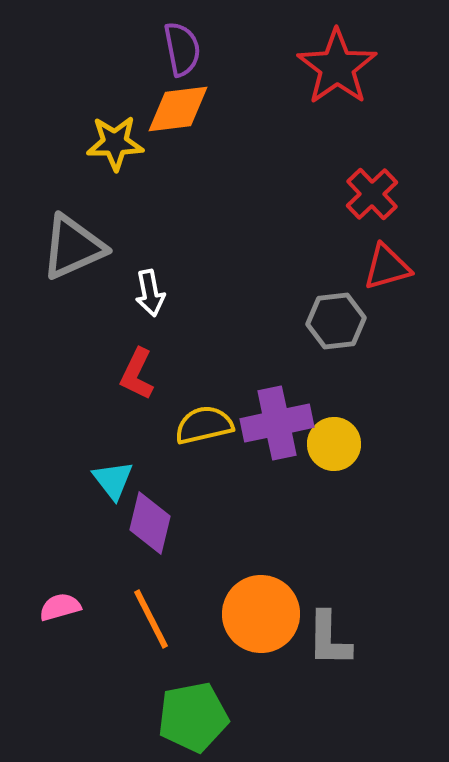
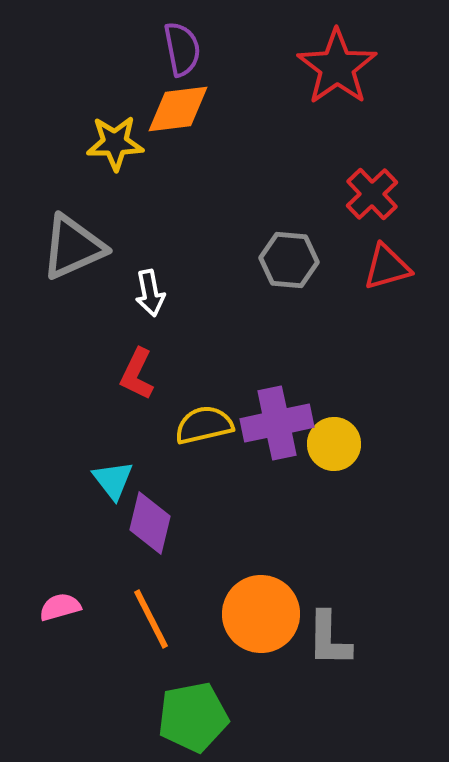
gray hexagon: moved 47 px left, 61 px up; rotated 12 degrees clockwise
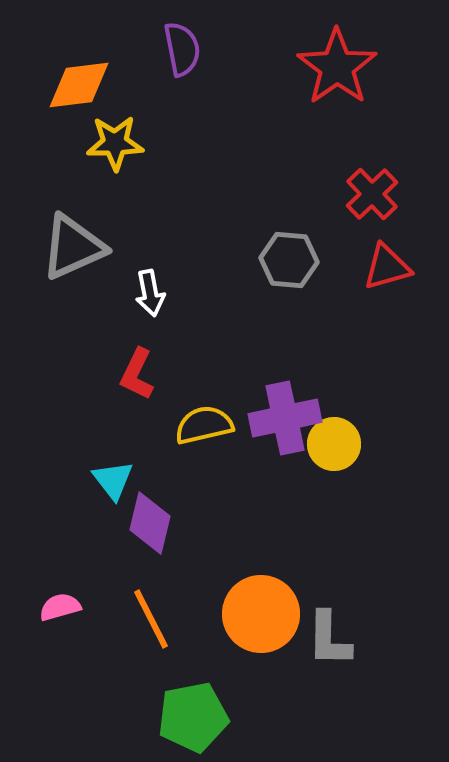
orange diamond: moved 99 px left, 24 px up
purple cross: moved 8 px right, 5 px up
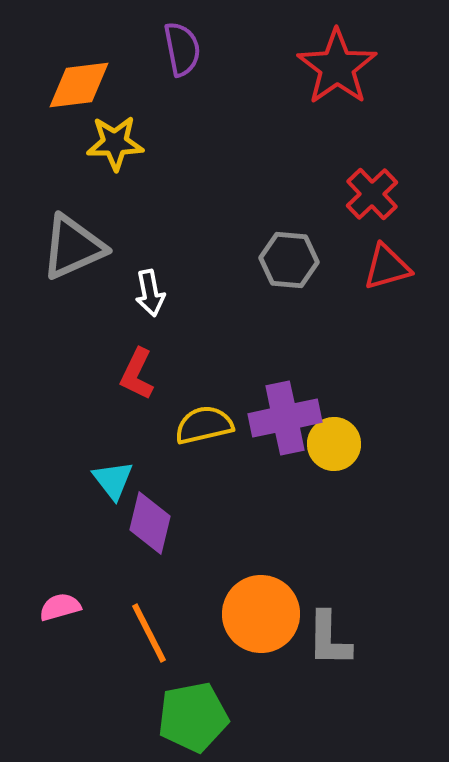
orange line: moved 2 px left, 14 px down
